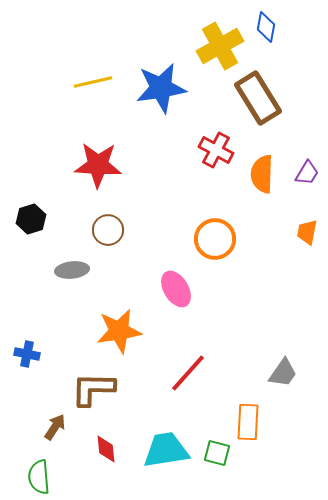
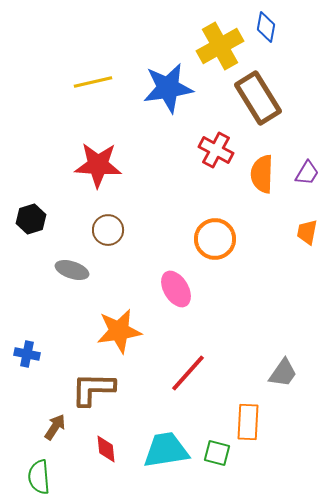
blue star: moved 7 px right
gray ellipse: rotated 24 degrees clockwise
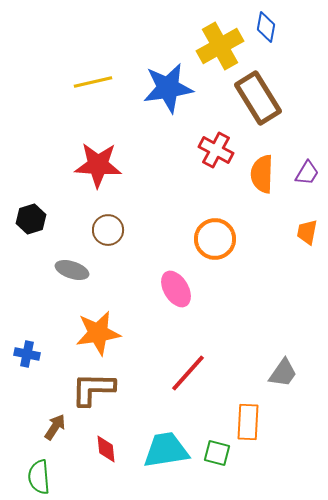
orange star: moved 21 px left, 2 px down
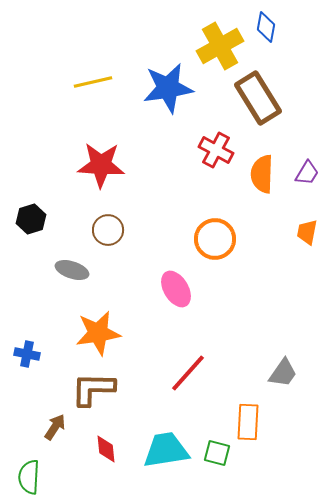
red star: moved 3 px right
green semicircle: moved 10 px left; rotated 8 degrees clockwise
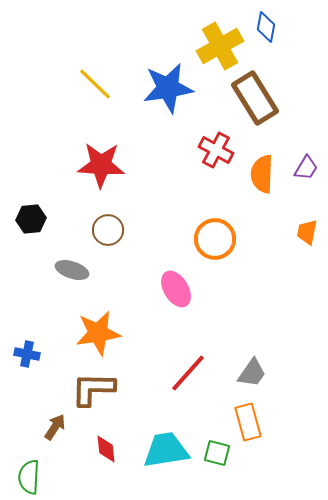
yellow line: moved 2 px right, 2 px down; rotated 57 degrees clockwise
brown rectangle: moved 3 px left
purple trapezoid: moved 1 px left, 5 px up
black hexagon: rotated 12 degrees clockwise
gray trapezoid: moved 31 px left
orange rectangle: rotated 18 degrees counterclockwise
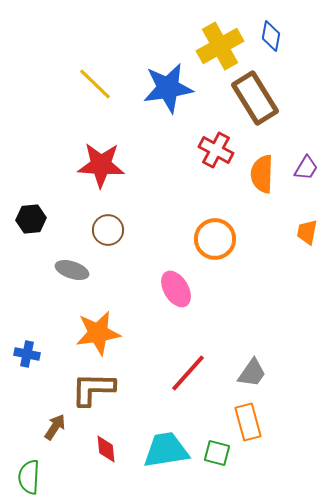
blue diamond: moved 5 px right, 9 px down
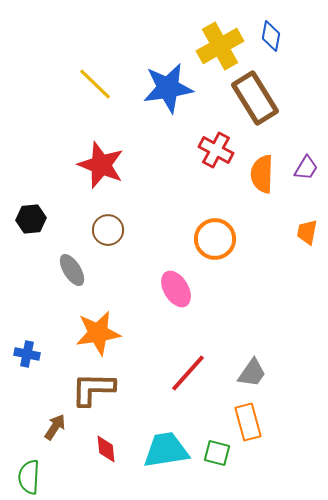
red star: rotated 18 degrees clockwise
gray ellipse: rotated 40 degrees clockwise
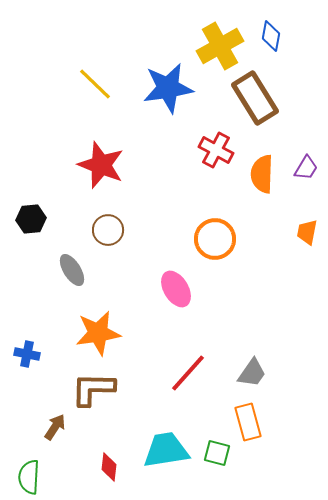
red diamond: moved 3 px right, 18 px down; rotated 12 degrees clockwise
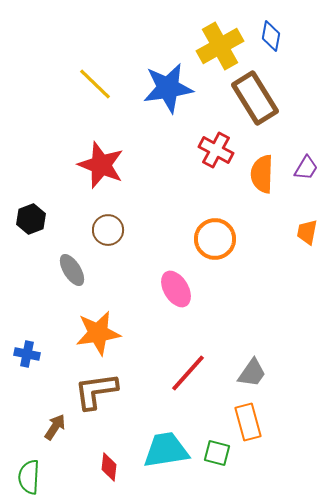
black hexagon: rotated 16 degrees counterclockwise
brown L-shape: moved 3 px right, 2 px down; rotated 9 degrees counterclockwise
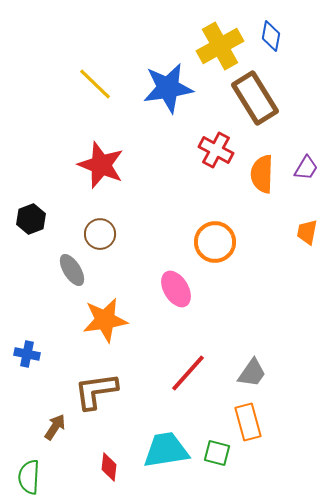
brown circle: moved 8 px left, 4 px down
orange circle: moved 3 px down
orange star: moved 7 px right, 13 px up
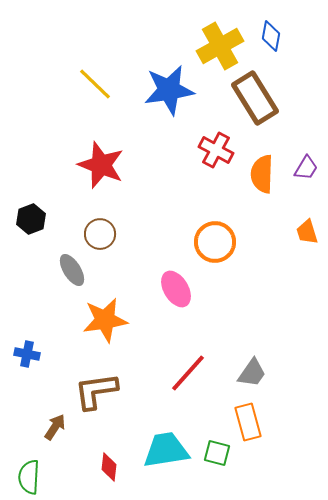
blue star: moved 1 px right, 2 px down
orange trapezoid: rotated 28 degrees counterclockwise
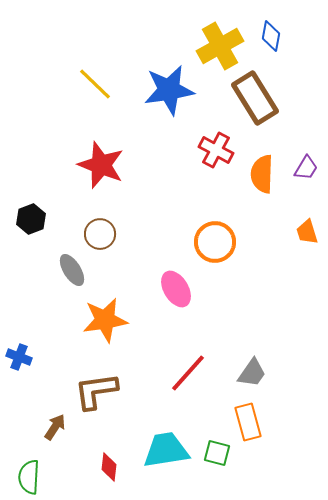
blue cross: moved 8 px left, 3 px down; rotated 10 degrees clockwise
